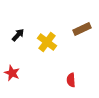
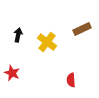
black arrow: rotated 32 degrees counterclockwise
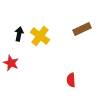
black arrow: moved 1 px right, 1 px up
yellow cross: moved 7 px left, 6 px up
red star: moved 1 px left, 10 px up
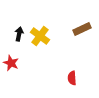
red semicircle: moved 1 px right, 2 px up
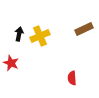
brown rectangle: moved 2 px right
yellow cross: rotated 30 degrees clockwise
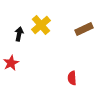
yellow cross: moved 1 px right, 11 px up; rotated 18 degrees counterclockwise
red star: rotated 21 degrees clockwise
